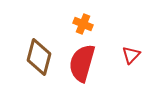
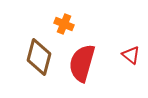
orange cross: moved 19 px left
red triangle: rotated 36 degrees counterclockwise
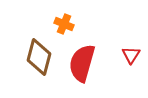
red triangle: rotated 24 degrees clockwise
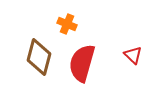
orange cross: moved 3 px right
red triangle: moved 2 px right; rotated 18 degrees counterclockwise
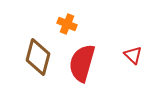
brown diamond: moved 1 px left
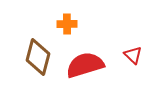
orange cross: rotated 24 degrees counterclockwise
red semicircle: moved 3 px right, 2 px down; rotated 57 degrees clockwise
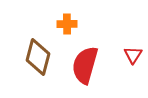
red triangle: rotated 18 degrees clockwise
red semicircle: rotated 57 degrees counterclockwise
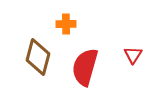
orange cross: moved 1 px left
red semicircle: moved 2 px down
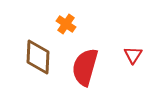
orange cross: rotated 36 degrees clockwise
brown diamond: rotated 12 degrees counterclockwise
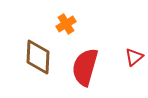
orange cross: rotated 24 degrees clockwise
red triangle: moved 1 px right, 2 px down; rotated 18 degrees clockwise
